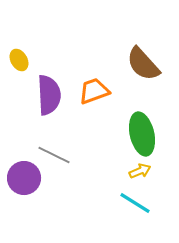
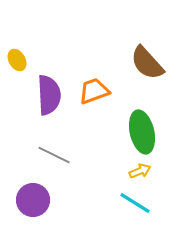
yellow ellipse: moved 2 px left
brown semicircle: moved 4 px right, 1 px up
green ellipse: moved 2 px up
purple circle: moved 9 px right, 22 px down
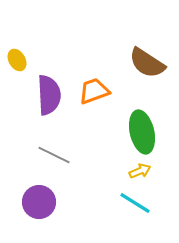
brown semicircle: rotated 15 degrees counterclockwise
purple circle: moved 6 px right, 2 px down
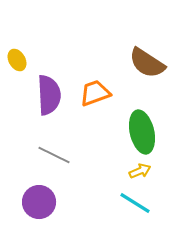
orange trapezoid: moved 1 px right, 2 px down
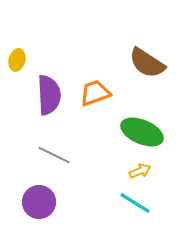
yellow ellipse: rotated 45 degrees clockwise
green ellipse: rotated 54 degrees counterclockwise
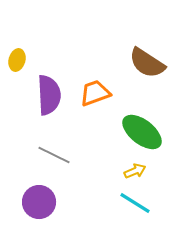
green ellipse: rotated 15 degrees clockwise
yellow arrow: moved 5 px left
